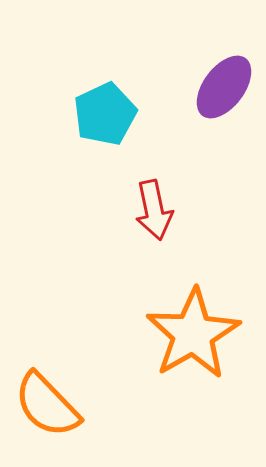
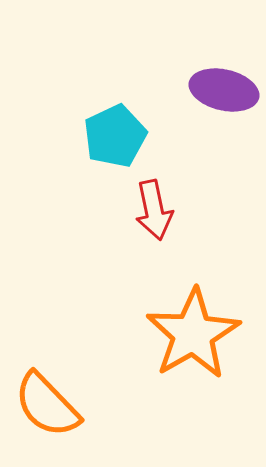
purple ellipse: moved 3 px down; rotated 66 degrees clockwise
cyan pentagon: moved 10 px right, 22 px down
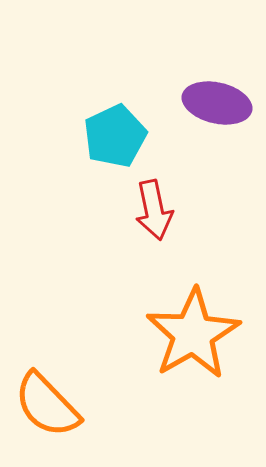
purple ellipse: moved 7 px left, 13 px down
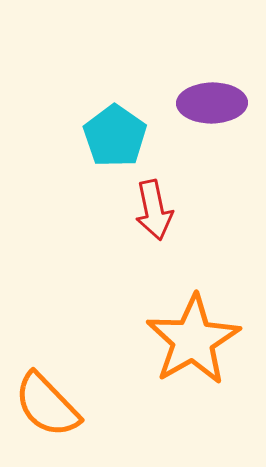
purple ellipse: moved 5 px left; rotated 14 degrees counterclockwise
cyan pentagon: rotated 12 degrees counterclockwise
orange star: moved 6 px down
